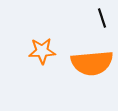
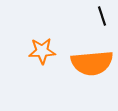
black line: moved 2 px up
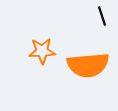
orange semicircle: moved 4 px left, 2 px down
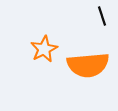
orange star: moved 2 px right, 2 px up; rotated 24 degrees counterclockwise
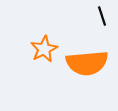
orange semicircle: moved 1 px left, 2 px up
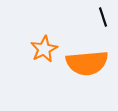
black line: moved 1 px right, 1 px down
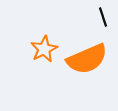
orange semicircle: moved 4 px up; rotated 18 degrees counterclockwise
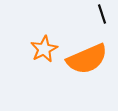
black line: moved 1 px left, 3 px up
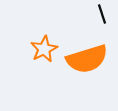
orange semicircle: rotated 6 degrees clockwise
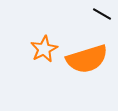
black line: rotated 42 degrees counterclockwise
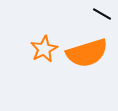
orange semicircle: moved 6 px up
